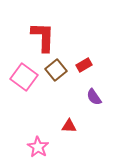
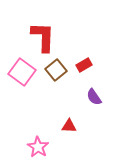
pink square: moved 2 px left, 5 px up
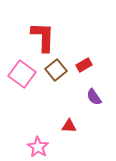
pink square: moved 2 px down
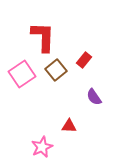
red rectangle: moved 5 px up; rotated 21 degrees counterclockwise
pink square: rotated 20 degrees clockwise
pink star: moved 4 px right; rotated 15 degrees clockwise
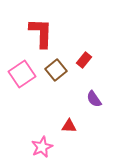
red L-shape: moved 2 px left, 4 px up
purple semicircle: moved 2 px down
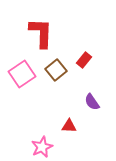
purple semicircle: moved 2 px left, 3 px down
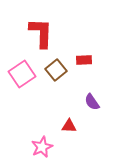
red rectangle: rotated 49 degrees clockwise
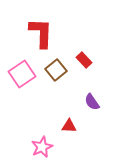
red rectangle: rotated 49 degrees clockwise
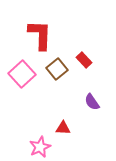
red L-shape: moved 1 px left, 2 px down
brown square: moved 1 px right, 1 px up
pink square: rotated 8 degrees counterclockwise
red triangle: moved 6 px left, 2 px down
pink star: moved 2 px left
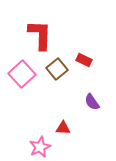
red rectangle: rotated 21 degrees counterclockwise
